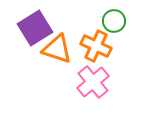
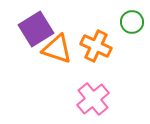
green circle: moved 18 px right, 1 px down
purple square: moved 1 px right, 1 px down
pink cross: moved 17 px down
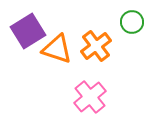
purple square: moved 8 px left, 2 px down
orange cross: rotated 28 degrees clockwise
pink cross: moved 3 px left, 2 px up
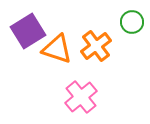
pink cross: moved 9 px left
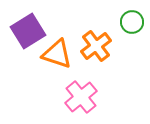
orange triangle: moved 5 px down
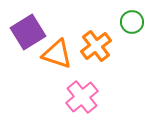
purple square: moved 1 px down
pink cross: moved 1 px right
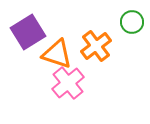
pink cross: moved 14 px left, 14 px up
